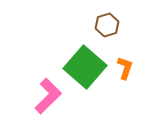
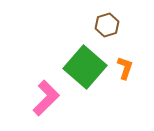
pink L-shape: moved 2 px left, 2 px down
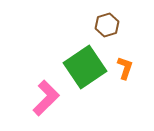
green square: rotated 15 degrees clockwise
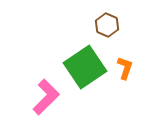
brown hexagon: rotated 20 degrees counterclockwise
pink L-shape: moved 1 px up
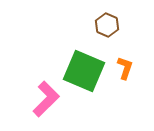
green square: moved 1 px left, 4 px down; rotated 33 degrees counterclockwise
pink L-shape: moved 2 px down
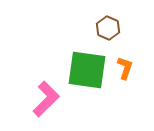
brown hexagon: moved 1 px right, 3 px down
green square: moved 3 px right, 1 px up; rotated 15 degrees counterclockwise
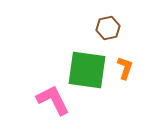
brown hexagon: rotated 25 degrees clockwise
pink L-shape: moved 7 px right, 1 px down; rotated 72 degrees counterclockwise
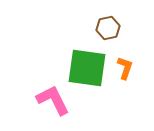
green square: moved 2 px up
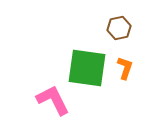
brown hexagon: moved 11 px right
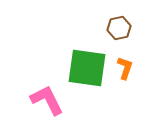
pink L-shape: moved 6 px left
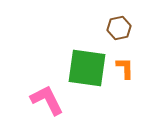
orange L-shape: rotated 20 degrees counterclockwise
